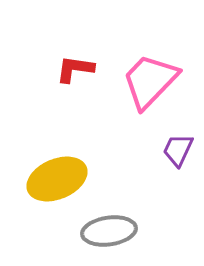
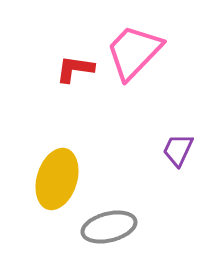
pink trapezoid: moved 16 px left, 29 px up
yellow ellipse: rotated 50 degrees counterclockwise
gray ellipse: moved 4 px up; rotated 6 degrees counterclockwise
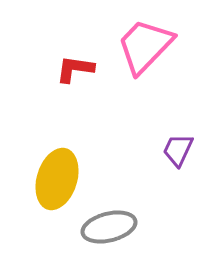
pink trapezoid: moved 11 px right, 6 px up
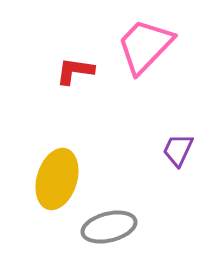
red L-shape: moved 2 px down
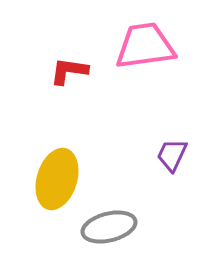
pink trapezoid: rotated 38 degrees clockwise
red L-shape: moved 6 px left
purple trapezoid: moved 6 px left, 5 px down
